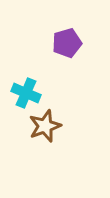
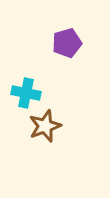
cyan cross: rotated 12 degrees counterclockwise
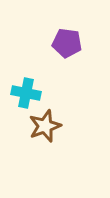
purple pentagon: rotated 24 degrees clockwise
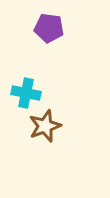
purple pentagon: moved 18 px left, 15 px up
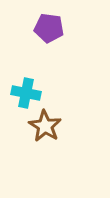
brown star: rotated 20 degrees counterclockwise
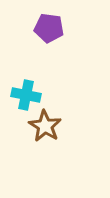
cyan cross: moved 2 px down
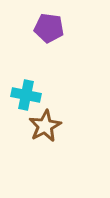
brown star: rotated 12 degrees clockwise
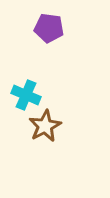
cyan cross: rotated 12 degrees clockwise
